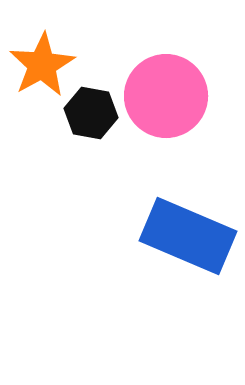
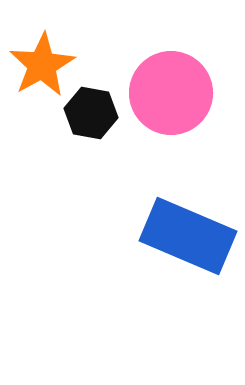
pink circle: moved 5 px right, 3 px up
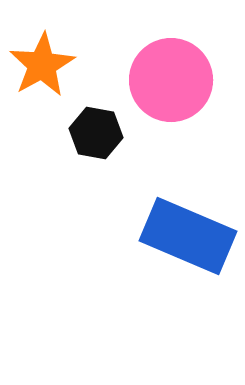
pink circle: moved 13 px up
black hexagon: moved 5 px right, 20 px down
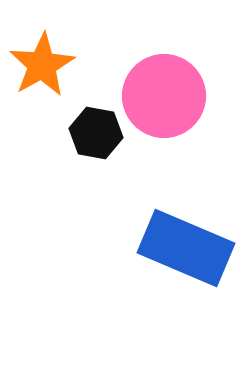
pink circle: moved 7 px left, 16 px down
blue rectangle: moved 2 px left, 12 px down
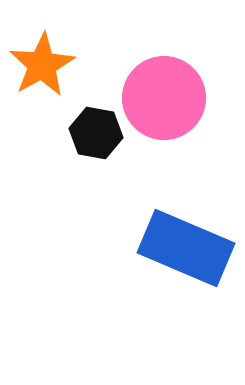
pink circle: moved 2 px down
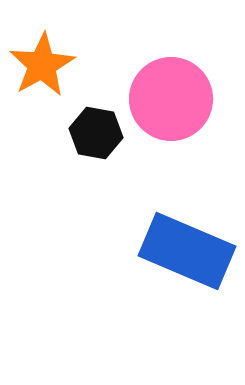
pink circle: moved 7 px right, 1 px down
blue rectangle: moved 1 px right, 3 px down
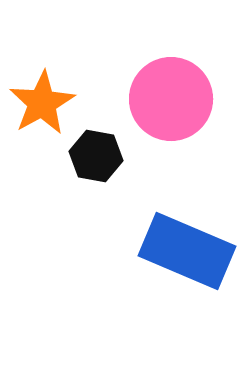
orange star: moved 38 px down
black hexagon: moved 23 px down
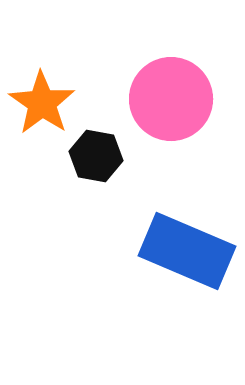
orange star: rotated 8 degrees counterclockwise
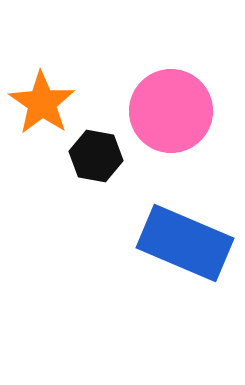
pink circle: moved 12 px down
blue rectangle: moved 2 px left, 8 px up
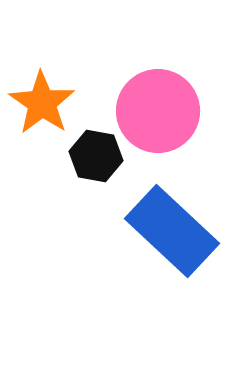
pink circle: moved 13 px left
blue rectangle: moved 13 px left, 12 px up; rotated 20 degrees clockwise
